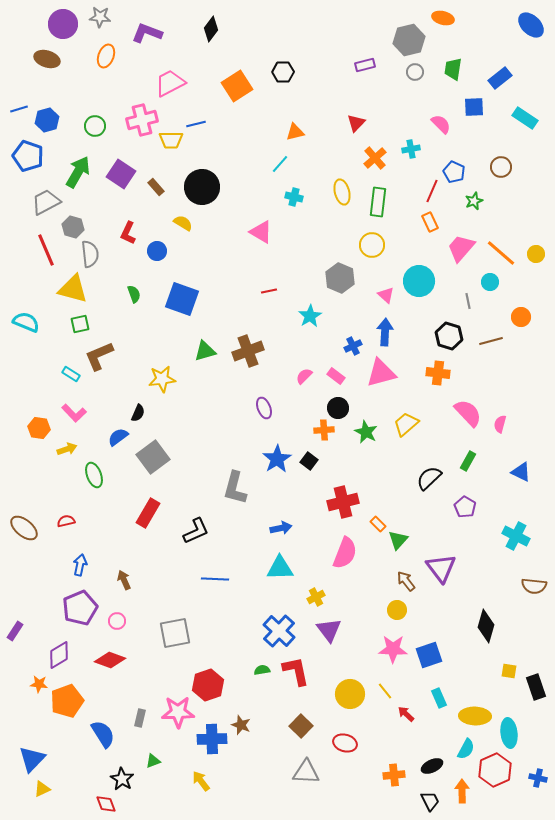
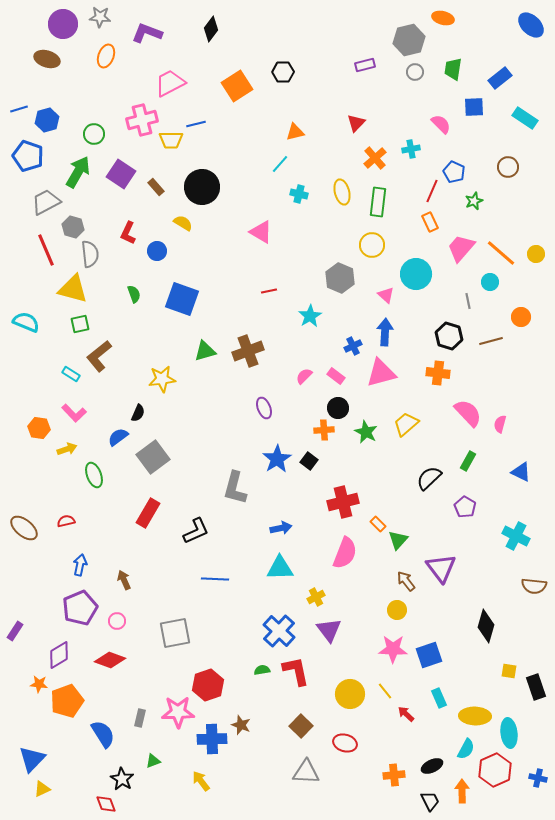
green circle at (95, 126): moved 1 px left, 8 px down
brown circle at (501, 167): moved 7 px right
cyan cross at (294, 197): moved 5 px right, 3 px up
cyan circle at (419, 281): moved 3 px left, 7 px up
brown L-shape at (99, 356): rotated 16 degrees counterclockwise
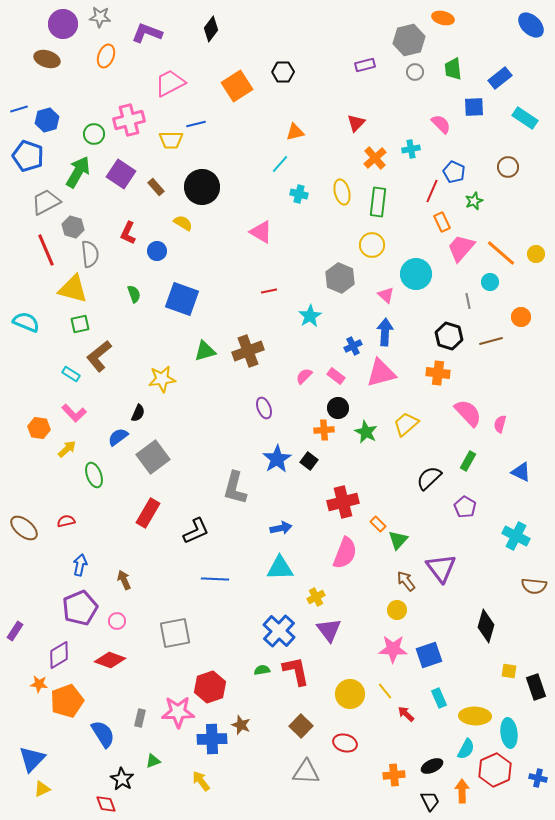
green trapezoid at (453, 69): rotated 15 degrees counterclockwise
pink cross at (142, 120): moved 13 px left
orange rectangle at (430, 222): moved 12 px right
yellow arrow at (67, 449): rotated 24 degrees counterclockwise
red hexagon at (208, 685): moved 2 px right, 2 px down
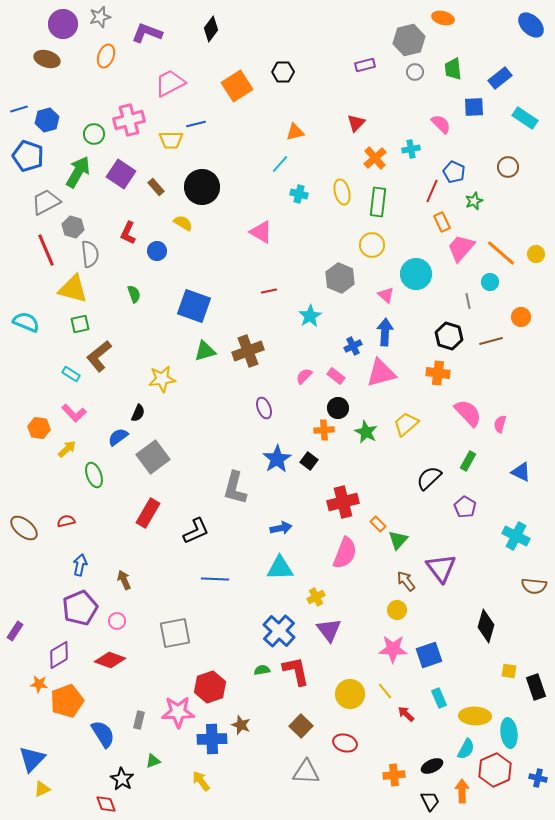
gray star at (100, 17): rotated 20 degrees counterclockwise
blue square at (182, 299): moved 12 px right, 7 px down
gray rectangle at (140, 718): moved 1 px left, 2 px down
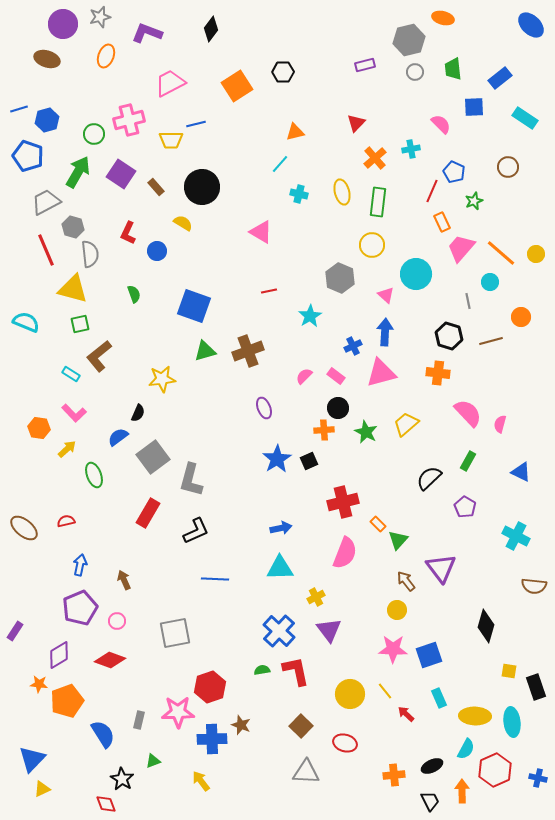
black square at (309, 461): rotated 30 degrees clockwise
gray L-shape at (235, 488): moved 44 px left, 8 px up
cyan ellipse at (509, 733): moved 3 px right, 11 px up
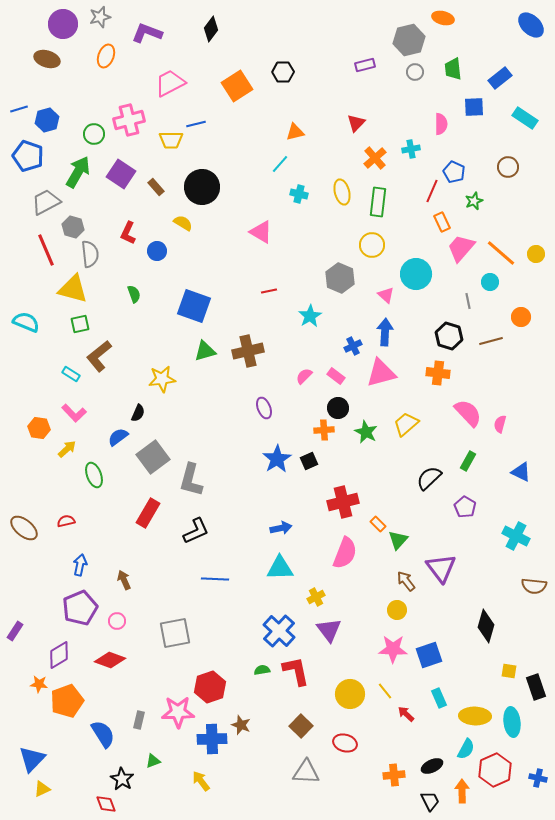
pink semicircle at (441, 124): rotated 45 degrees clockwise
brown cross at (248, 351): rotated 8 degrees clockwise
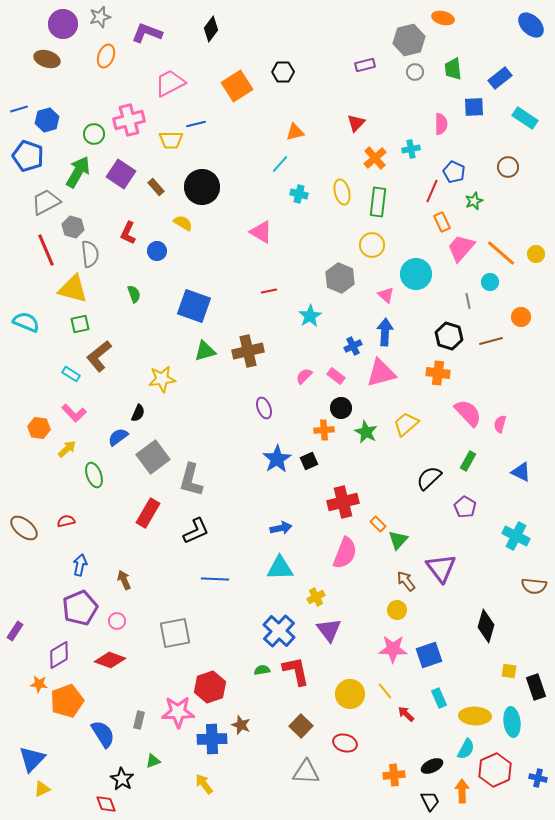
black circle at (338, 408): moved 3 px right
yellow arrow at (201, 781): moved 3 px right, 3 px down
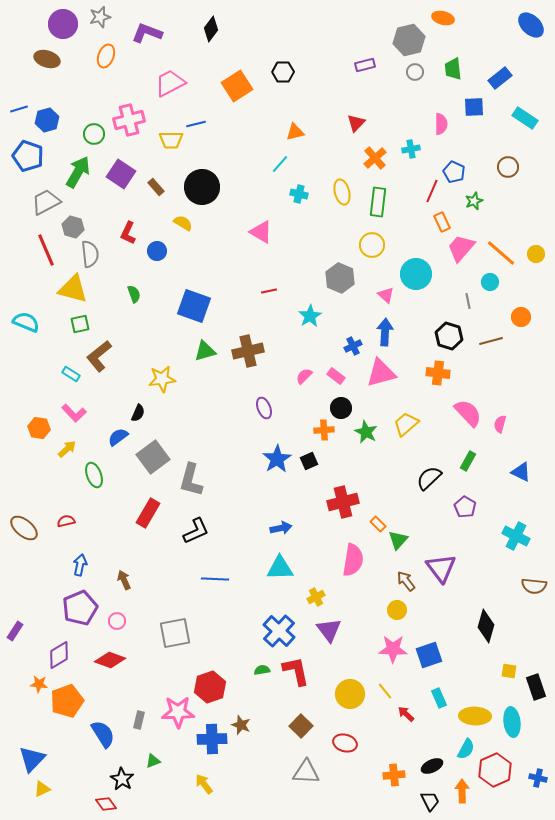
pink semicircle at (345, 553): moved 8 px right, 7 px down; rotated 12 degrees counterclockwise
red diamond at (106, 804): rotated 15 degrees counterclockwise
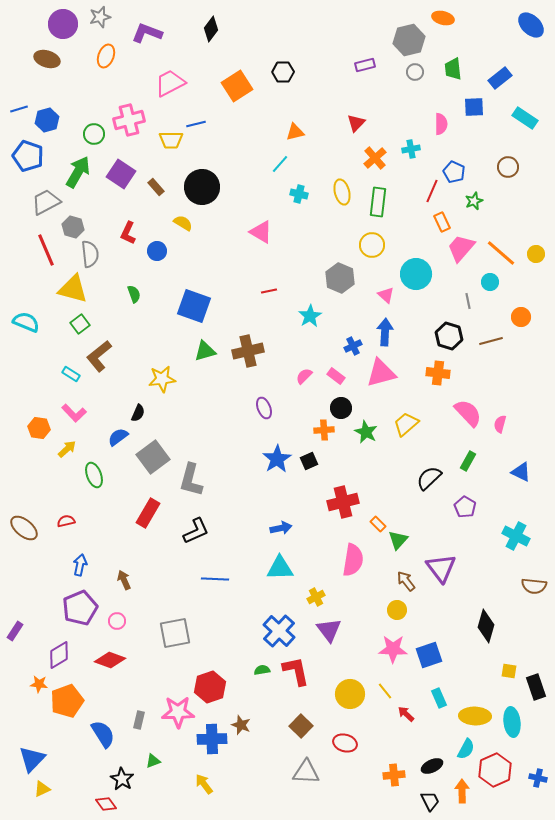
green square at (80, 324): rotated 24 degrees counterclockwise
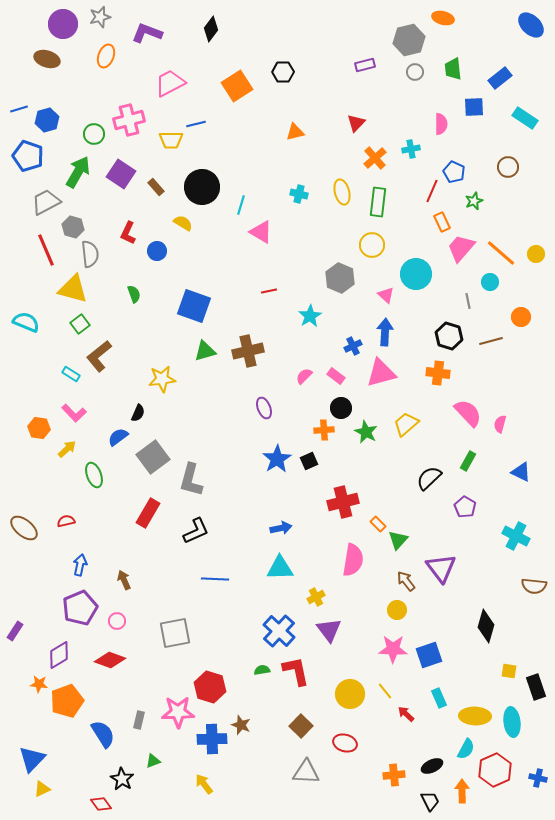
cyan line at (280, 164): moved 39 px left, 41 px down; rotated 24 degrees counterclockwise
red hexagon at (210, 687): rotated 24 degrees counterclockwise
red diamond at (106, 804): moved 5 px left
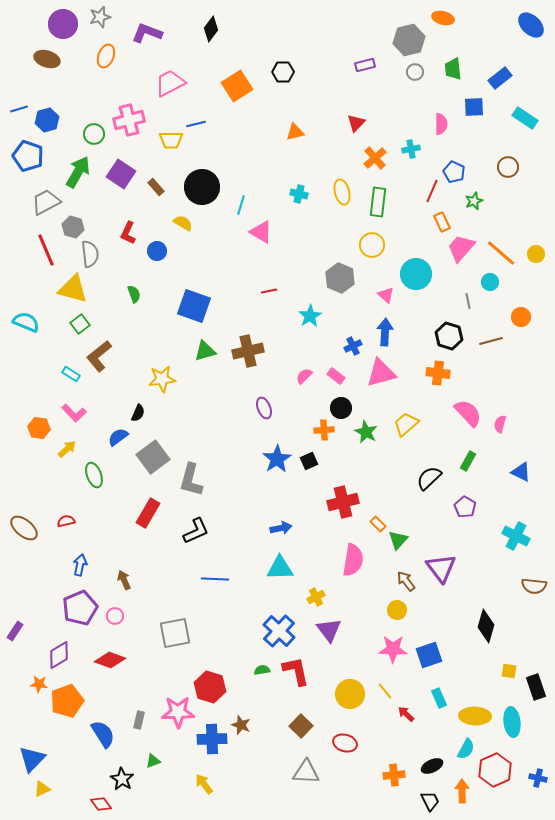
pink circle at (117, 621): moved 2 px left, 5 px up
